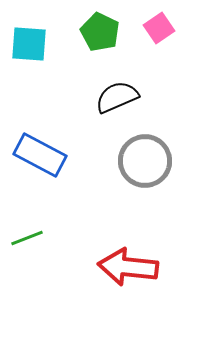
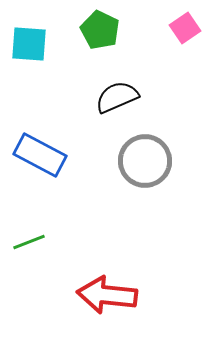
pink square: moved 26 px right
green pentagon: moved 2 px up
green line: moved 2 px right, 4 px down
red arrow: moved 21 px left, 28 px down
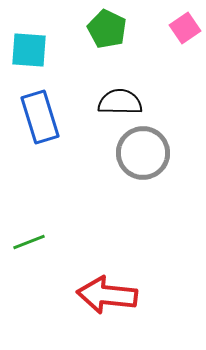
green pentagon: moved 7 px right, 1 px up
cyan square: moved 6 px down
black semicircle: moved 3 px right, 5 px down; rotated 24 degrees clockwise
blue rectangle: moved 38 px up; rotated 45 degrees clockwise
gray circle: moved 2 px left, 8 px up
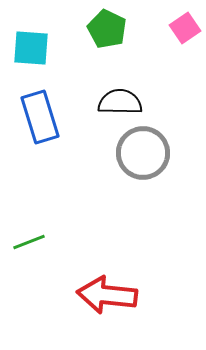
cyan square: moved 2 px right, 2 px up
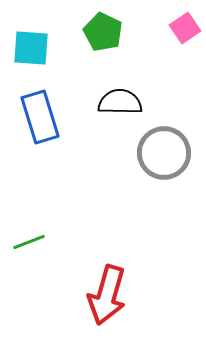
green pentagon: moved 4 px left, 3 px down
gray circle: moved 21 px right
red arrow: rotated 80 degrees counterclockwise
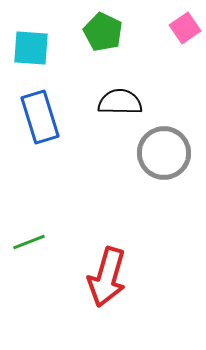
red arrow: moved 18 px up
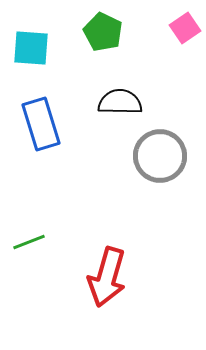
blue rectangle: moved 1 px right, 7 px down
gray circle: moved 4 px left, 3 px down
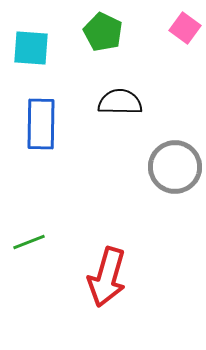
pink square: rotated 20 degrees counterclockwise
blue rectangle: rotated 18 degrees clockwise
gray circle: moved 15 px right, 11 px down
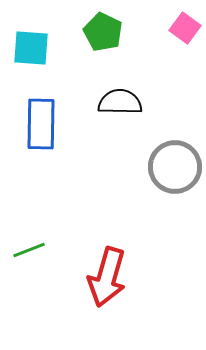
green line: moved 8 px down
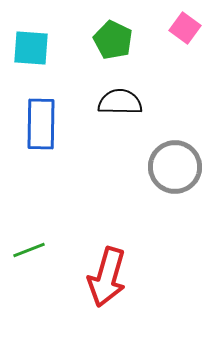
green pentagon: moved 10 px right, 8 px down
